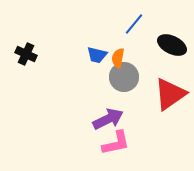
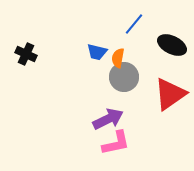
blue trapezoid: moved 3 px up
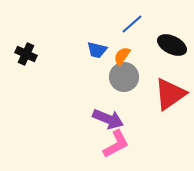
blue line: moved 2 px left; rotated 10 degrees clockwise
blue trapezoid: moved 2 px up
orange semicircle: moved 4 px right, 2 px up; rotated 24 degrees clockwise
purple arrow: rotated 48 degrees clockwise
pink L-shape: moved 1 px down; rotated 16 degrees counterclockwise
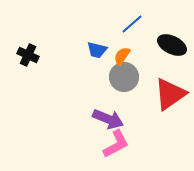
black cross: moved 2 px right, 1 px down
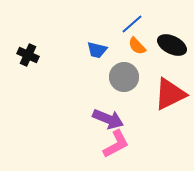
orange semicircle: moved 15 px right, 10 px up; rotated 78 degrees counterclockwise
red triangle: rotated 9 degrees clockwise
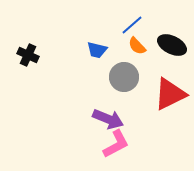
blue line: moved 1 px down
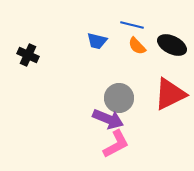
blue line: rotated 55 degrees clockwise
blue trapezoid: moved 9 px up
gray circle: moved 5 px left, 21 px down
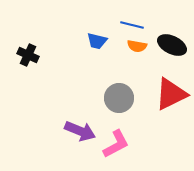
orange semicircle: rotated 36 degrees counterclockwise
red triangle: moved 1 px right
purple arrow: moved 28 px left, 12 px down
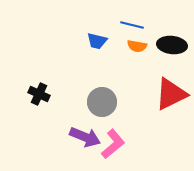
black ellipse: rotated 20 degrees counterclockwise
black cross: moved 11 px right, 39 px down
gray circle: moved 17 px left, 4 px down
purple arrow: moved 5 px right, 6 px down
pink L-shape: moved 3 px left; rotated 12 degrees counterclockwise
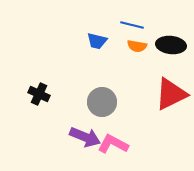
black ellipse: moved 1 px left
pink L-shape: rotated 112 degrees counterclockwise
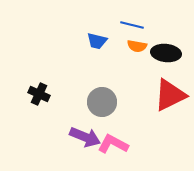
black ellipse: moved 5 px left, 8 px down
red triangle: moved 1 px left, 1 px down
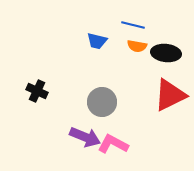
blue line: moved 1 px right
black cross: moved 2 px left, 3 px up
